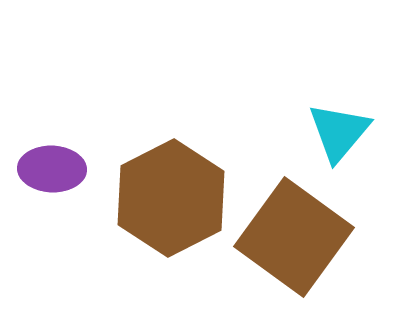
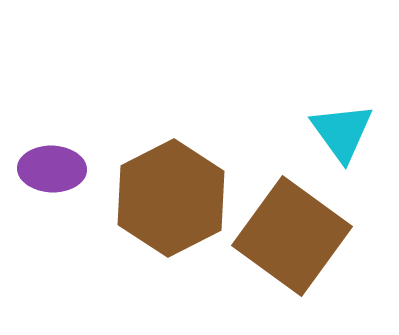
cyan triangle: moved 3 px right; rotated 16 degrees counterclockwise
brown square: moved 2 px left, 1 px up
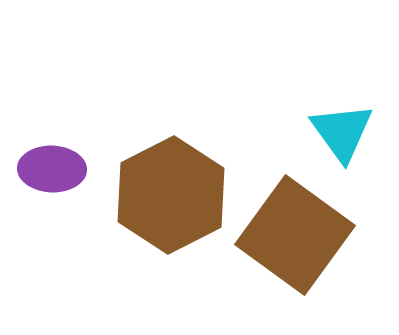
brown hexagon: moved 3 px up
brown square: moved 3 px right, 1 px up
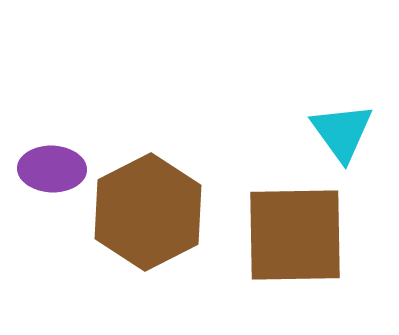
brown hexagon: moved 23 px left, 17 px down
brown square: rotated 37 degrees counterclockwise
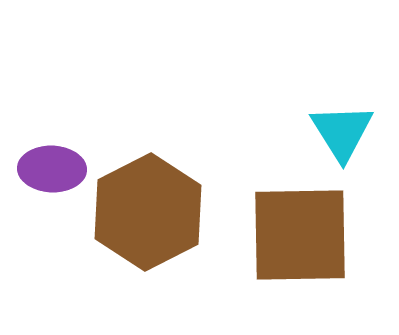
cyan triangle: rotated 4 degrees clockwise
brown square: moved 5 px right
